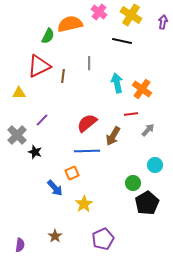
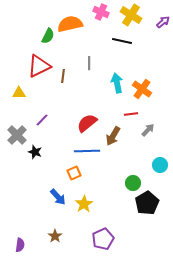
pink cross: moved 2 px right; rotated 14 degrees counterclockwise
purple arrow: rotated 40 degrees clockwise
cyan circle: moved 5 px right
orange square: moved 2 px right
blue arrow: moved 3 px right, 9 px down
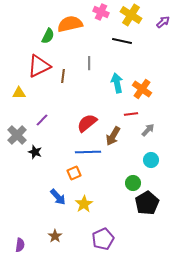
blue line: moved 1 px right, 1 px down
cyan circle: moved 9 px left, 5 px up
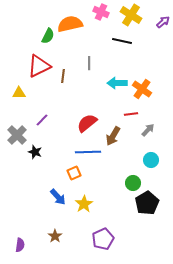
cyan arrow: rotated 78 degrees counterclockwise
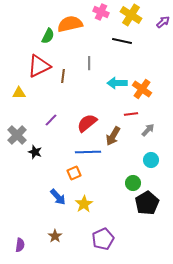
purple line: moved 9 px right
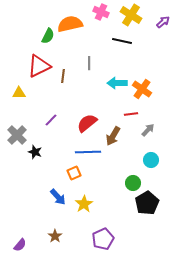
purple semicircle: rotated 32 degrees clockwise
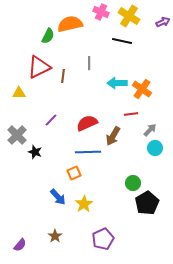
yellow cross: moved 2 px left, 1 px down
purple arrow: rotated 16 degrees clockwise
red triangle: moved 1 px down
red semicircle: rotated 15 degrees clockwise
gray arrow: moved 2 px right
cyan circle: moved 4 px right, 12 px up
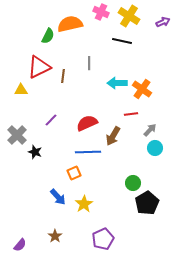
yellow triangle: moved 2 px right, 3 px up
